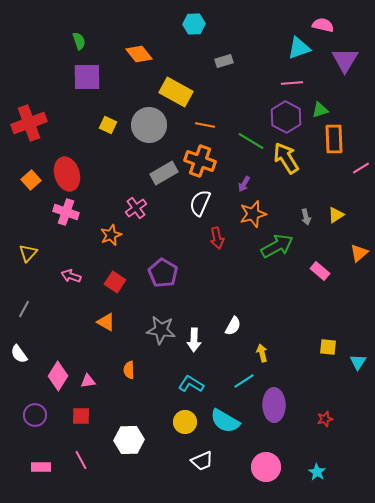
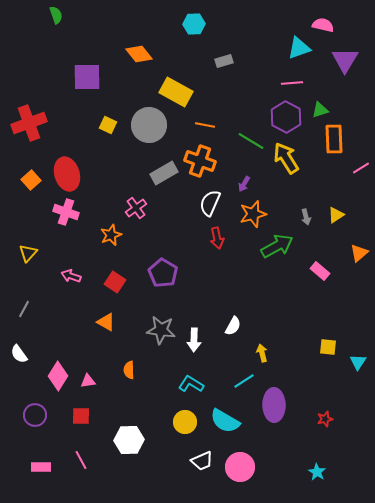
green semicircle at (79, 41): moved 23 px left, 26 px up
white semicircle at (200, 203): moved 10 px right
pink circle at (266, 467): moved 26 px left
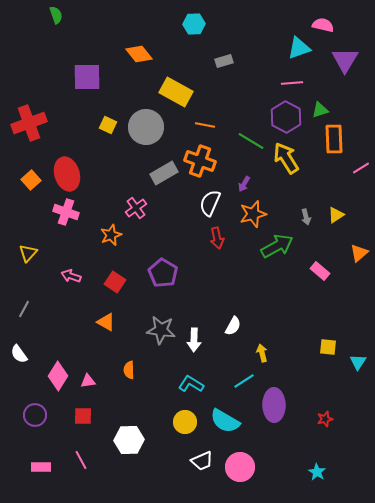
gray circle at (149, 125): moved 3 px left, 2 px down
red square at (81, 416): moved 2 px right
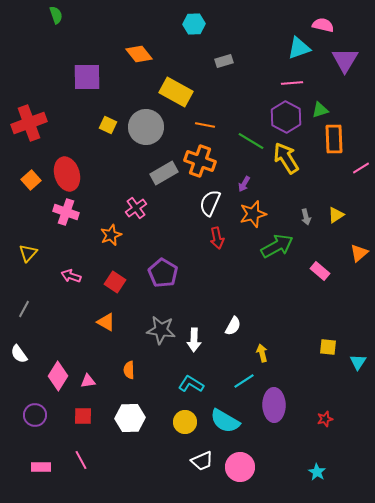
white hexagon at (129, 440): moved 1 px right, 22 px up
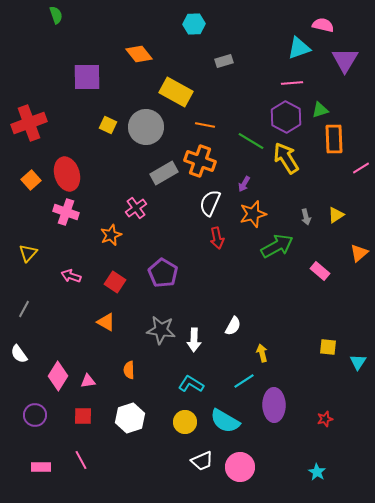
white hexagon at (130, 418): rotated 16 degrees counterclockwise
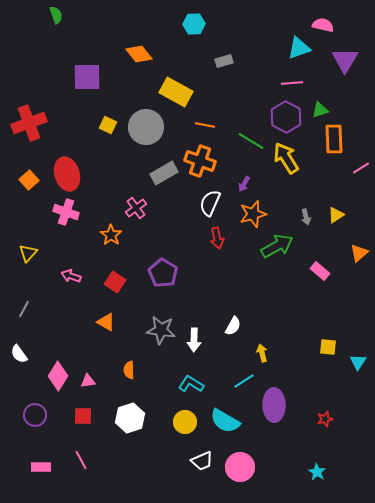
orange square at (31, 180): moved 2 px left
orange star at (111, 235): rotated 15 degrees counterclockwise
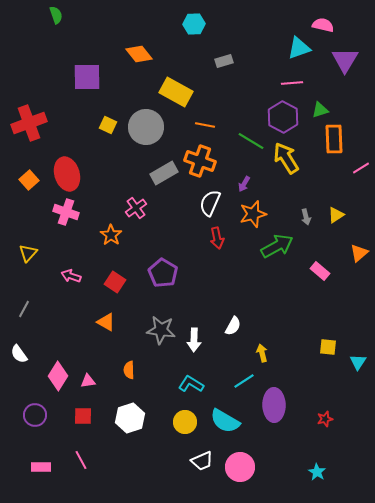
purple hexagon at (286, 117): moved 3 px left
